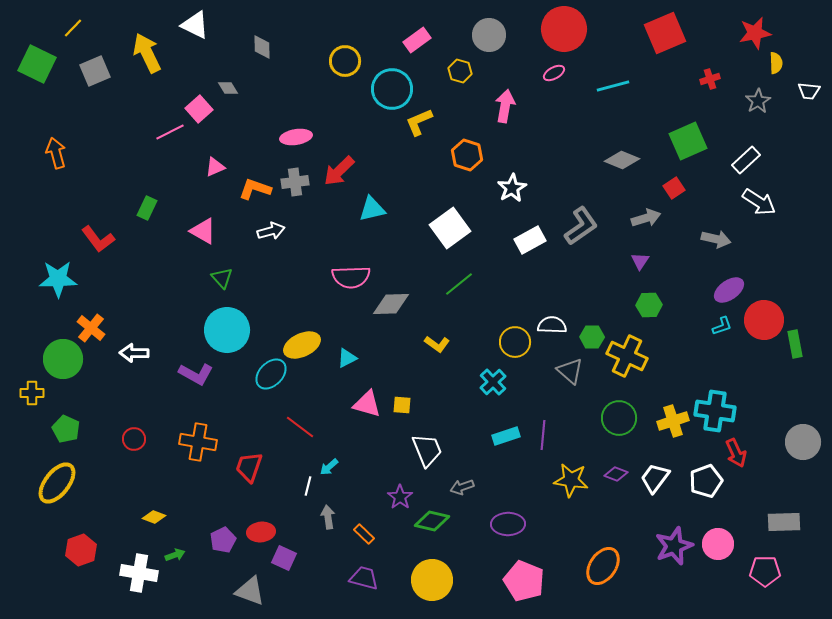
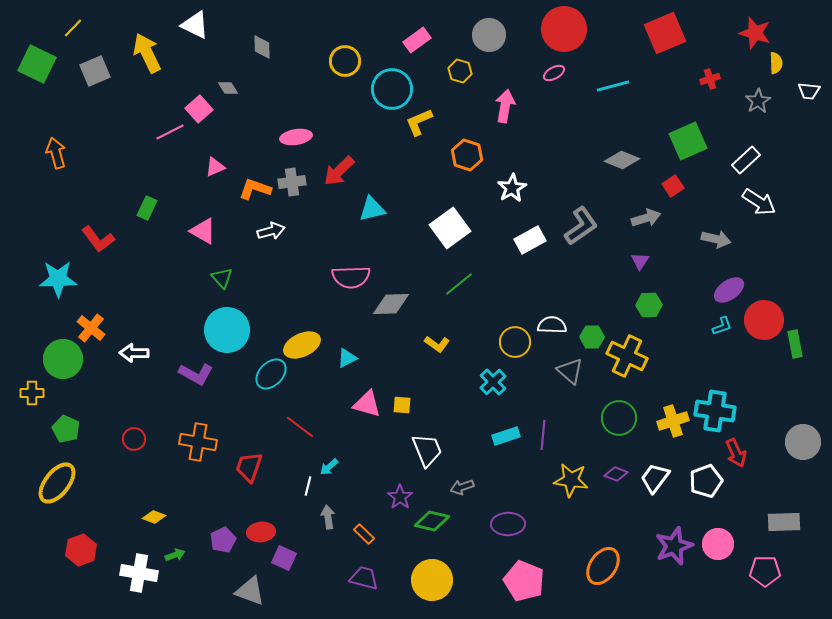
red star at (755, 33): rotated 28 degrees clockwise
gray cross at (295, 182): moved 3 px left
red square at (674, 188): moved 1 px left, 2 px up
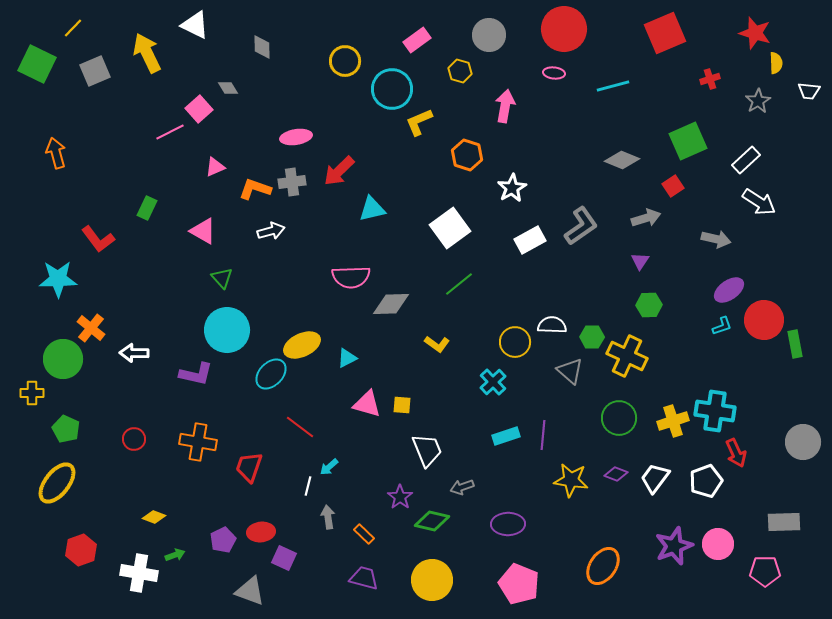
pink ellipse at (554, 73): rotated 35 degrees clockwise
purple L-shape at (196, 374): rotated 16 degrees counterclockwise
pink pentagon at (524, 581): moved 5 px left, 3 px down
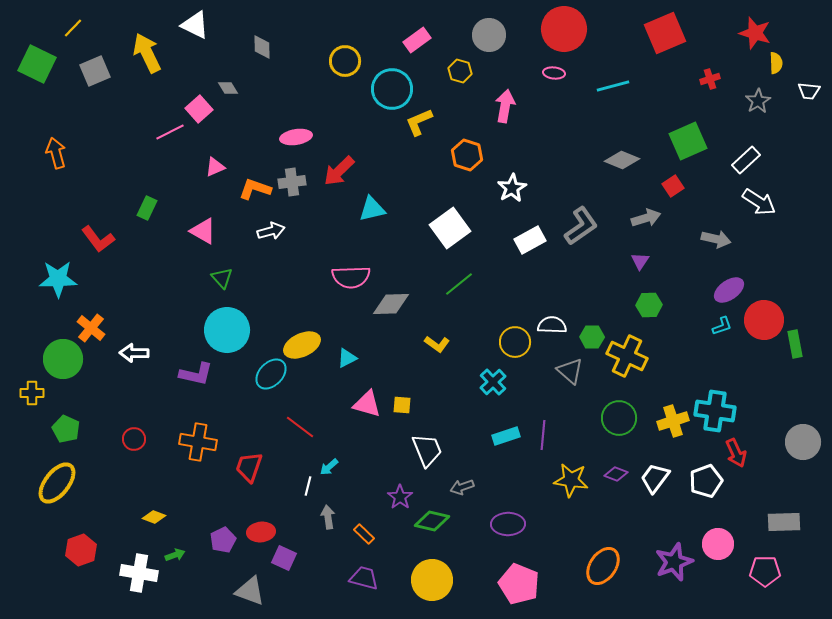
purple star at (674, 546): moved 16 px down
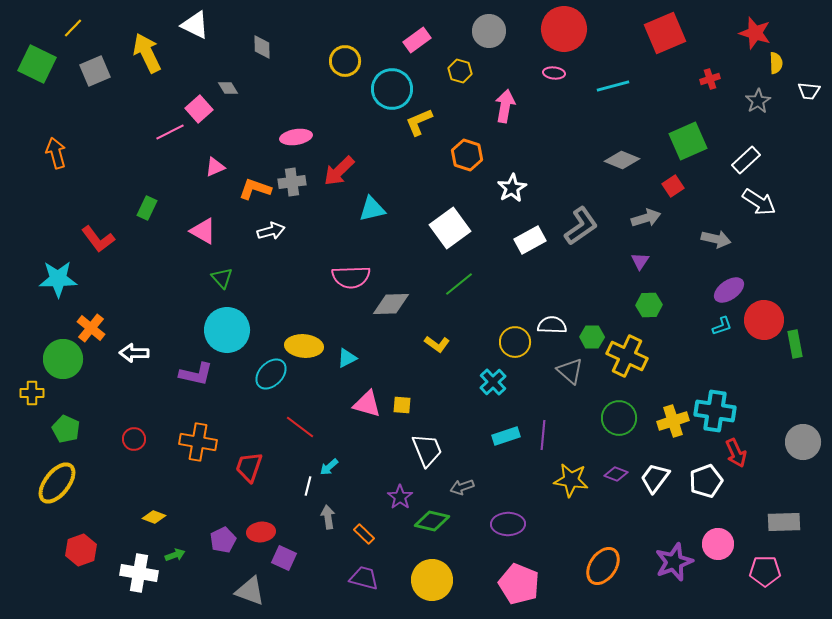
gray circle at (489, 35): moved 4 px up
yellow ellipse at (302, 345): moved 2 px right, 1 px down; rotated 30 degrees clockwise
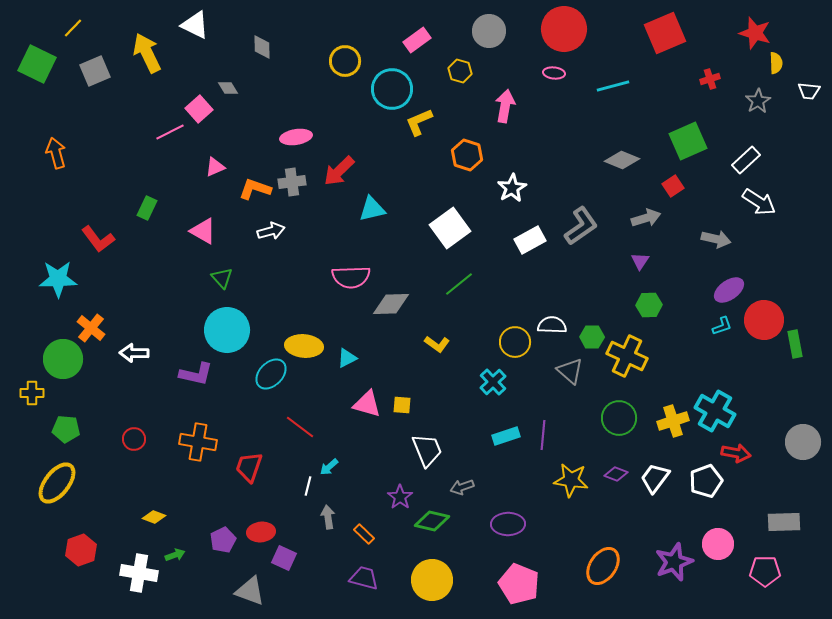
cyan cross at (715, 411): rotated 21 degrees clockwise
green pentagon at (66, 429): rotated 20 degrees counterclockwise
red arrow at (736, 453): rotated 56 degrees counterclockwise
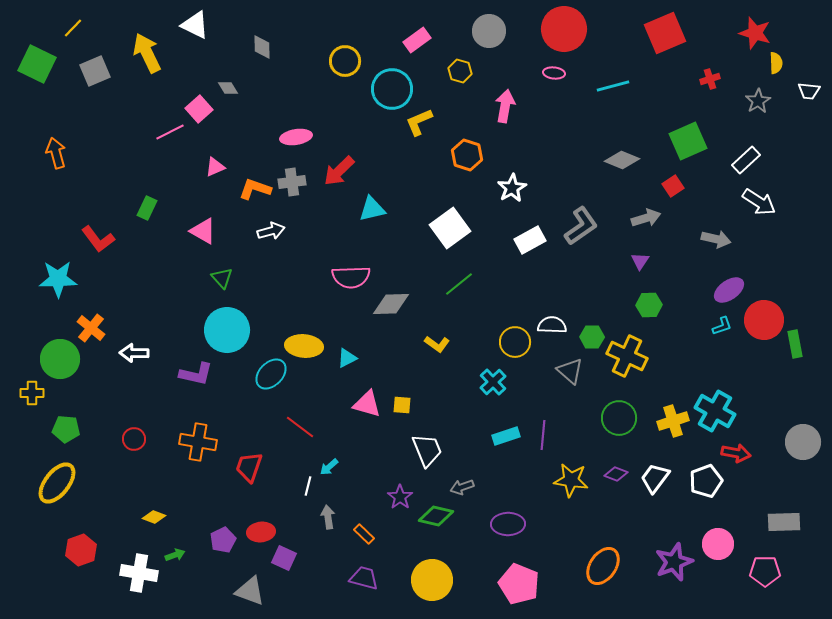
green circle at (63, 359): moved 3 px left
green diamond at (432, 521): moved 4 px right, 5 px up
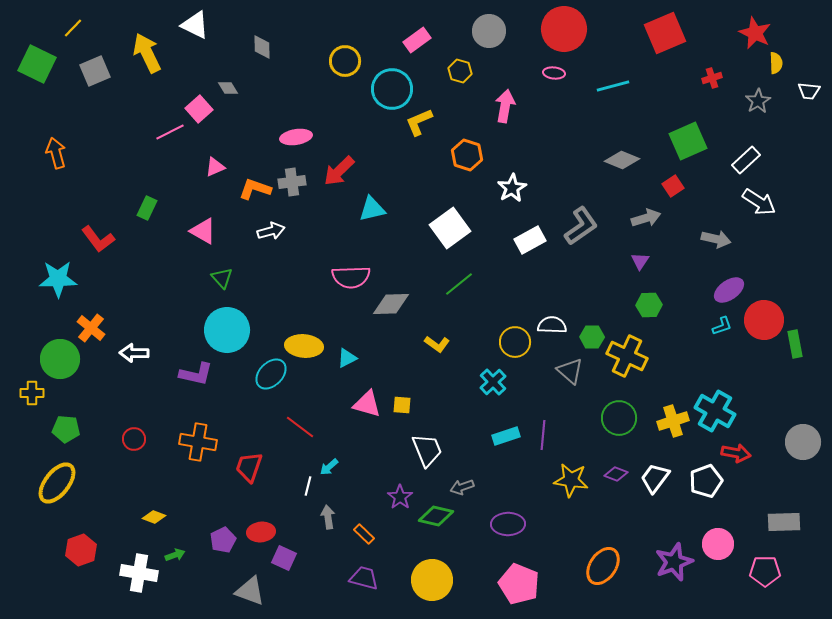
red star at (755, 33): rotated 8 degrees clockwise
red cross at (710, 79): moved 2 px right, 1 px up
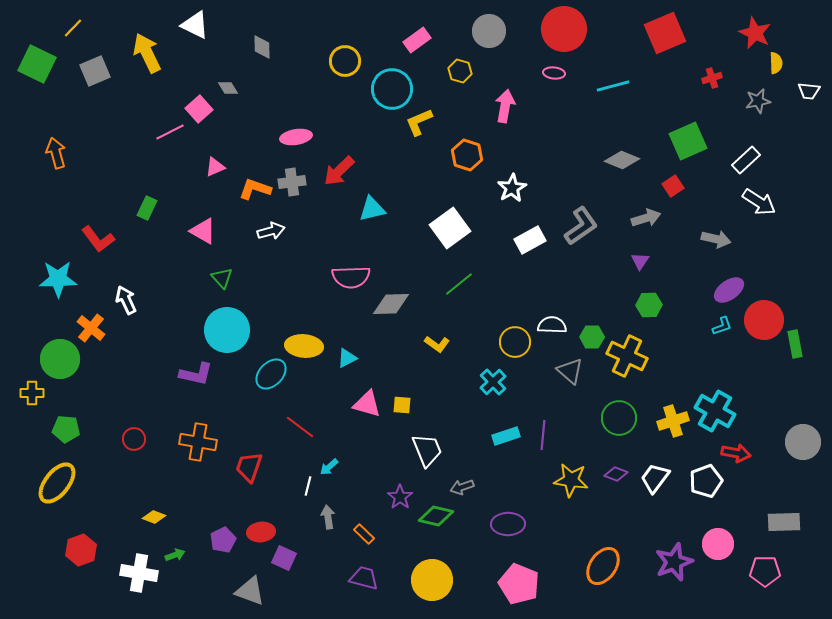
gray star at (758, 101): rotated 20 degrees clockwise
white arrow at (134, 353): moved 8 px left, 53 px up; rotated 64 degrees clockwise
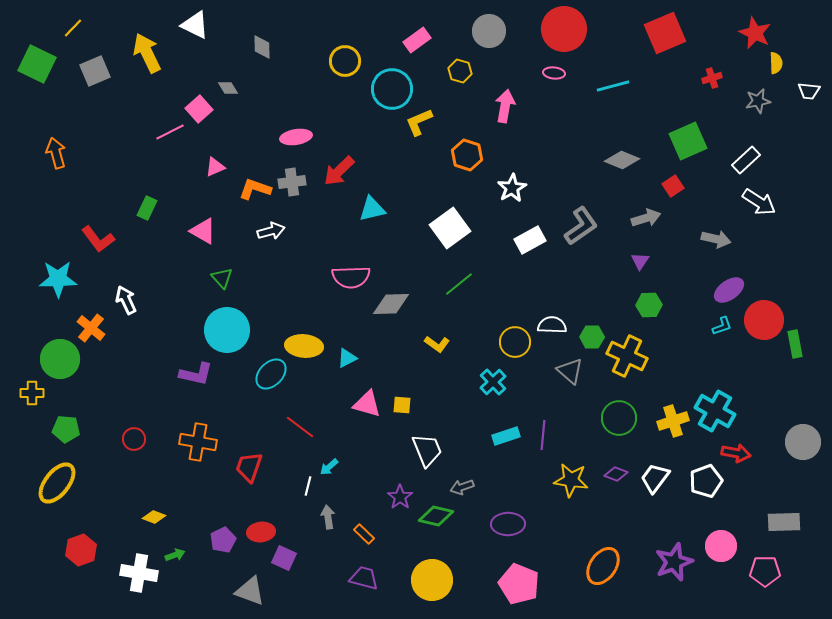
pink circle at (718, 544): moved 3 px right, 2 px down
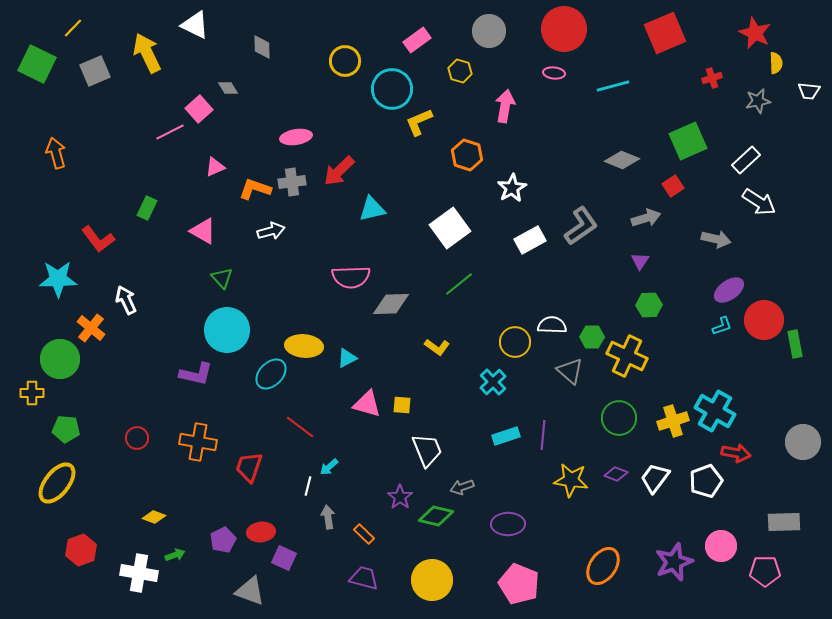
yellow L-shape at (437, 344): moved 3 px down
red circle at (134, 439): moved 3 px right, 1 px up
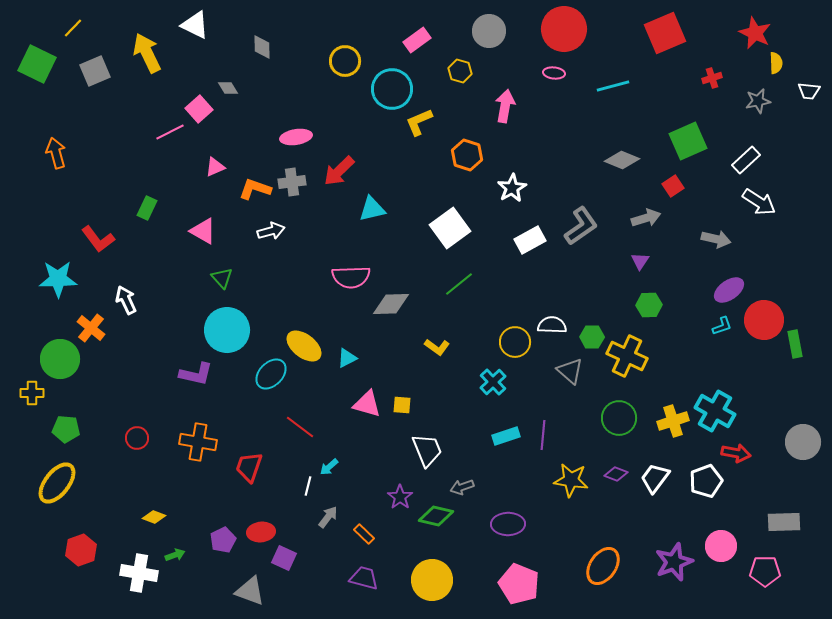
yellow ellipse at (304, 346): rotated 33 degrees clockwise
gray arrow at (328, 517): rotated 45 degrees clockwise
